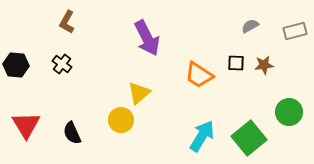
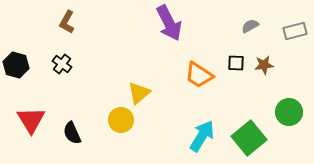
purple arrow: moved 22 px right, 15 px up
black hexagon: rotated 10 degrees clockwise
red triangle: moved 5 px right, 5 px up
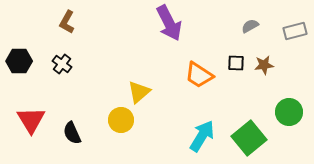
black hexagon: moved 3 px right, 4 px up; rotated 15 degrees counterclockwise
yellow triangle: moved 1 px up
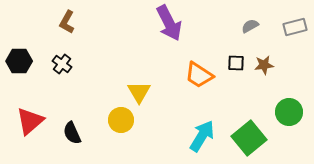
gray rectangle: moved 4 px up
yellow triangle: rotated 20 degrees counterclockwise
red triangle: moved 1 px left, 1 px down; rotated 20 degrees clockwise
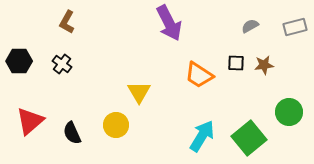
yellow circle: moved 5 px left, 5 px down
